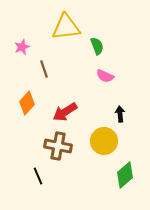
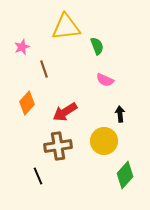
pink semicircle: moved 4 px down
brown cross: rotated 20 degrees counterclockwise
green diamond: rotated 8 degrees counterclockwise
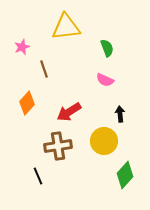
green semicircle: moved 10 px right, 2 px down
red arrow: moved 4 px right
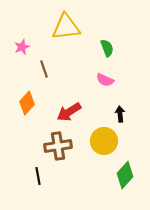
black line: rotated 12 degrees clockwise
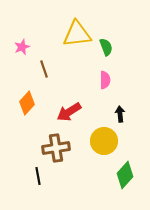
yellow triangle: moved 11 px right, 7 px down
green semicircle: moved 1 px left, 1 px up
pink semicircle: rotated 114 degrees counterclockwise
brown cross: moved 2 px left, 2 px down
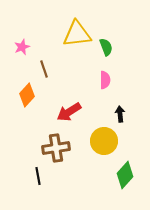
orange diamond: moved 8 px up
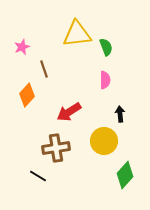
black line: rotated 48 degrees counterclockwise
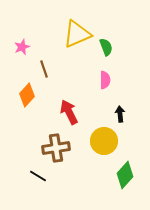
yellow triangle: rotated 16 degrees counterclockwise
red arrow: rotated 95 degrees clockwise
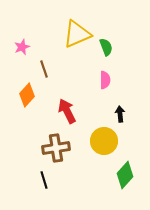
red arrow: moved 2 px left, 1 px up
black line: moved 6 px right, 4 px down; rotated 42 degrees clockwise
